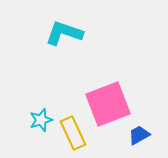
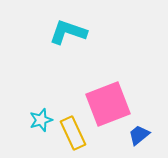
cyan L-shape: moved 4 px right, 1 px up
blue trapezoid: rotated 10 degrees counterclockwise
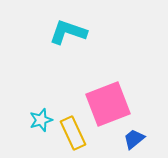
blue trapezoid: moved 5 px left, 4 px down
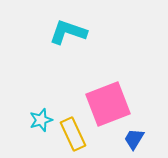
yellow rectangle: moved 1 px down
blue trapezoid: rotated 20 degrees counterclockwise
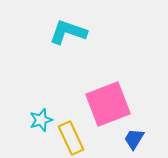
yellow rectangle: moved 2 px left, 4 px down
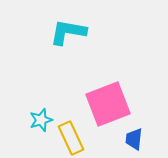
cyan L-shape: rotated 9 degrees counterclockwise
blue trapezoid: rotated 25 degrees counterclockwise
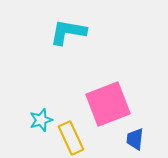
blue trapezoid: moved 1 px right
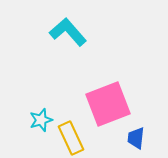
cyan L-shape: rotated 39 degrees clockwise
blue trapezoid: moved 1 px right, 1 px up
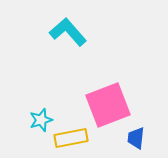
pink square: moved 1 px down
yellow rectangle: rotated 76 degrees counterclockwise
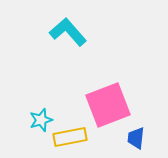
yellow rectangle: moved 1 px left, 1 px up
